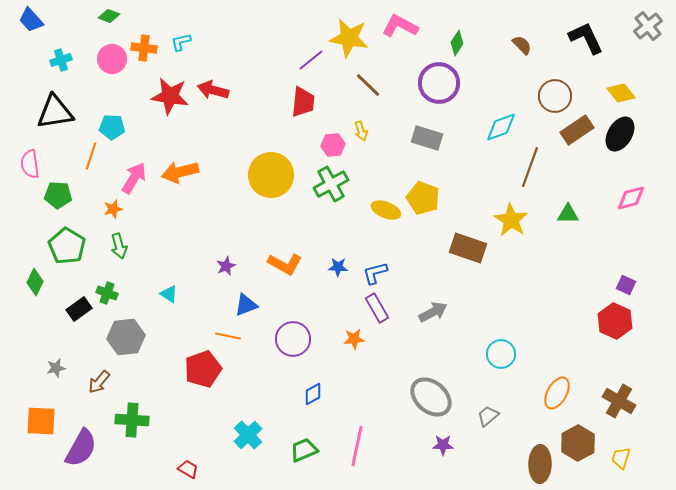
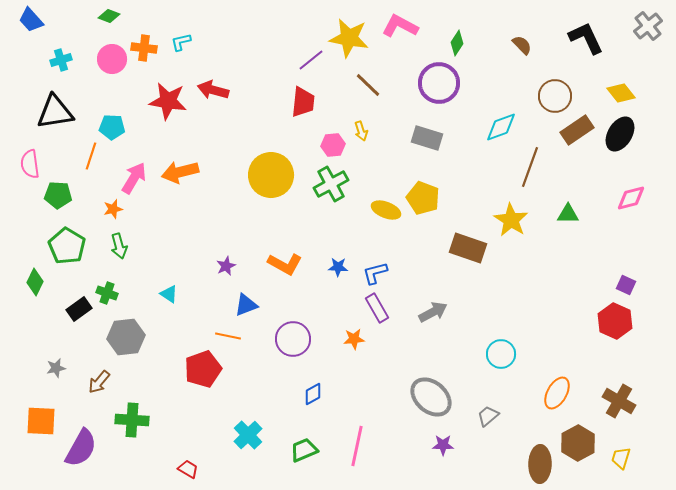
red star at (170, 96): moved 2 px left, 5 px down
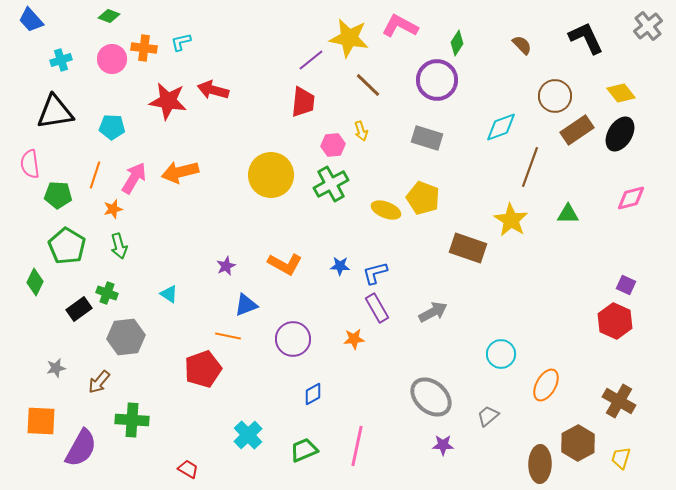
purple circle at (439, 83): moved 2 px left, 3 px up
orange line at (91, 156): moved 4 px right, 19 px down
blue star at (338, 267): moved 2 px right, 1 px up
orange ellipse at (557, 393): moved 11 px left, 8 px up
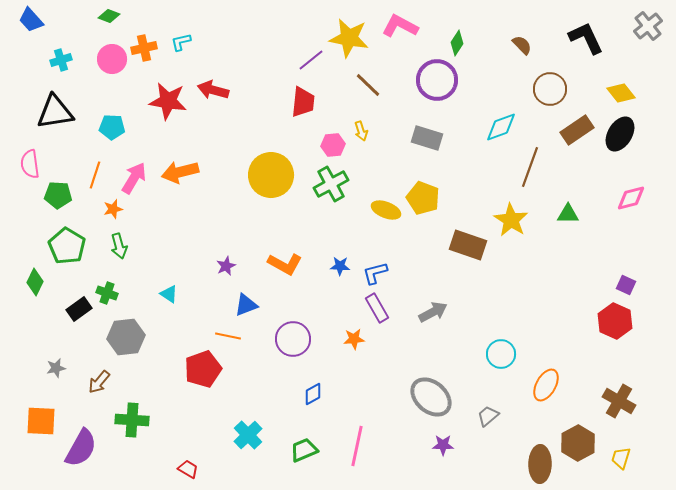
orange cross at (144, 48): rotated 20 degrees counterclockwise
brown circle at (555, 96): moved 5 px left, 7 px up
brown rectangle at (468, 248): moved 3 px up
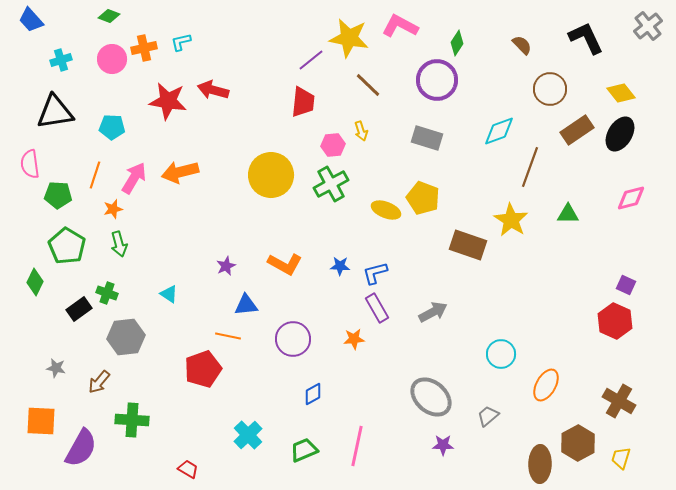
cyan diamond at (501, 127): moved 2 px left, 4 px down
green arrow at (119, 246): moved 2 px up
blue triangle at (246, 305): rotated 15 degrees clockwise
gray star at (56, 368): rotated 24 degrees clockwise
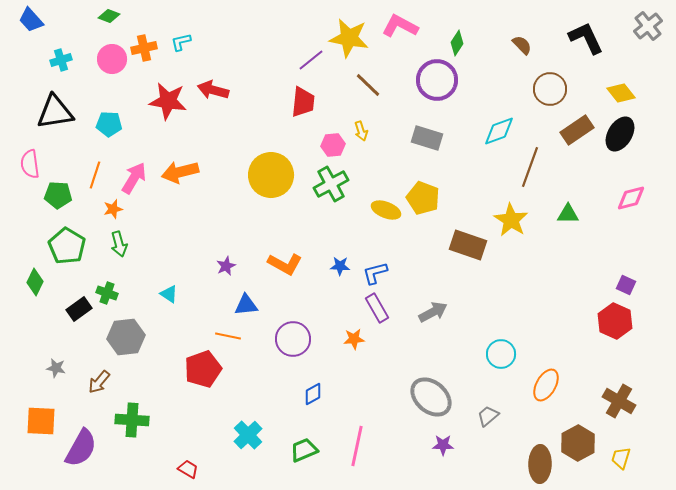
cyan pentagon at (112, 127): moved 3 px left, 3 px up
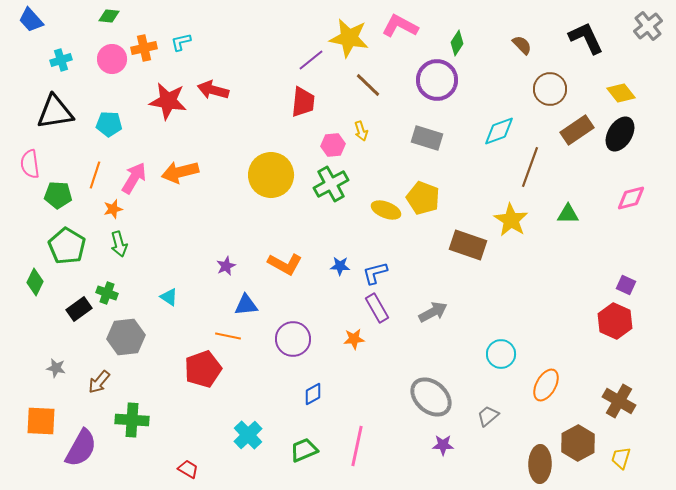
green diamond at (109, 16): rotated 15 degrees counterclockwise
cyan triangle at (169, 294): moved 3 px down
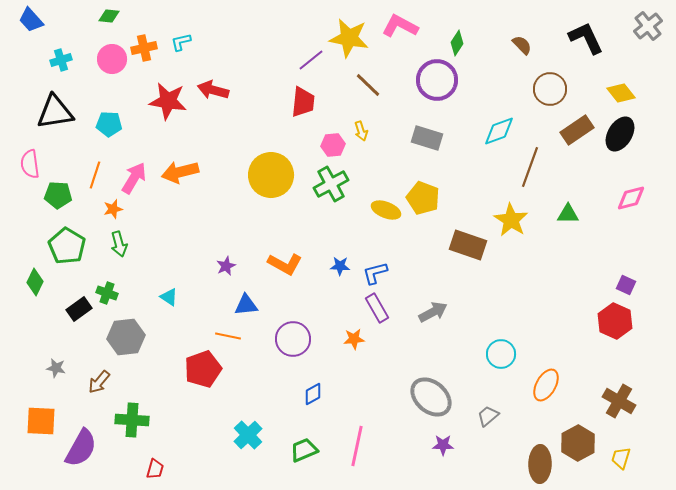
red trapezoid at (188, 469): moved 33 px left; rotated 75 degrees clockwise
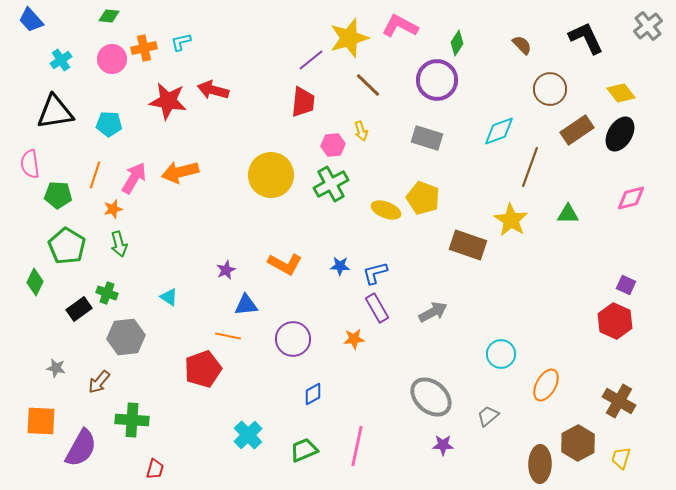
yellow star at (349, 38): rotated 27 degrees counterclockwise
cyan cross at (61, 60): rotated 15 degrees counterclockwise
purple star at (226, 266): moved 4 px down
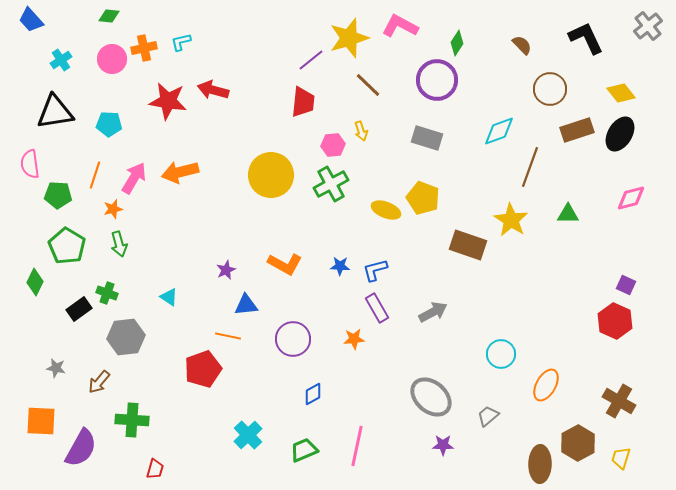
brown rectangle at (577, 130): rotated 16 degrees clockwise
blue L-shape at (375, 273): moved 3 px up
